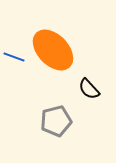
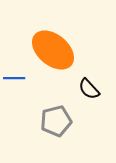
orange ellipse: rotated 6 degrees counterclockwise
blue line: moved 21 px down; rotated 20 degrees counterclockwise
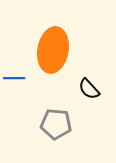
orange ellipse: rotated 60 degrees clockwise
gray pentagon: moved 3 px down; rotated 20 degrees clockwise
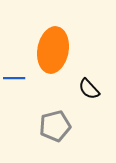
gray pentagon: moved 1 px left, 2 px down; rotated 20 degrees counterclockwise
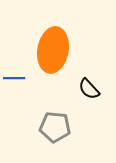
gray pentagon: moved 1 px down; rotated 20 degrees clockwise
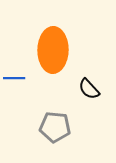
orange ellipse: rotated 9 degrees counterclockwise
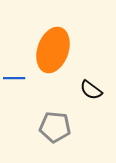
orange ellipse: rotated 18 degrees clockwise
black semicircle: moved 2 px right, 1 px down; rotated 10 degrees counterclockwise
